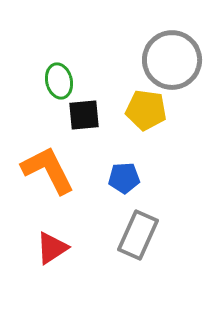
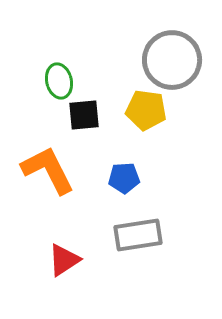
gray rectangle: rotated 57 degrees clockwise
red triangle: moved 12 px right, 12 px down
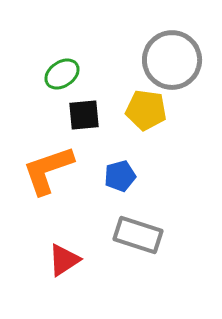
green ellipse: moved 3 px right, 7 px up; rotated 68 degrees clockwise
orange L-shape: rotated 82 degrees counterclockwise
blue pentagon: moved 4 px left, 2 px up; rotated 12 degrees counterclockwise
gray rectangle: rotated 27 degrees clockwise
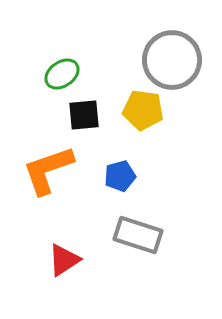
yellow pentagon: moved 3 px left
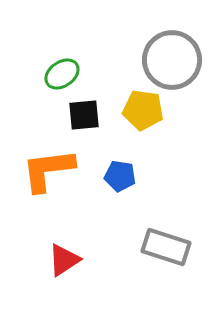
orange L-shape: rotated 12 degrees clockwise
blue pentagon: rotated 24 degrees clockwise
gray rectangle: moved 28 px right, 12 px down
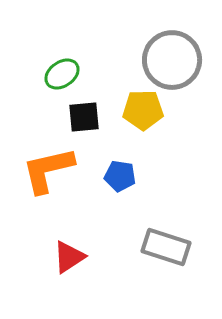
yellow pentagon: rotated 9 degrees counterclockwise
black square: moved 2 px down
orange L-shape: rotated 6 degrees counterclockwise
red triangle: moved 5 px right, 3 px up
